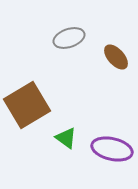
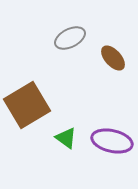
gray ellipse: moved 1 px right; rotated 8 degrees counterclockwise
brown ellipse: moved 3 px left, 1 px down
purple ellipse: moved 8 px up
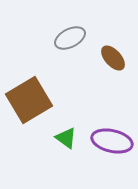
brown square: moved 2 px right, 5 px up
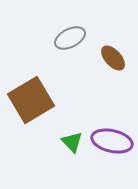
brown square: moved 2 px right
green triangle: moved 6 px right, 4 px down; rotated 10 degrees clockwise
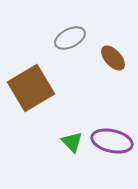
brown square: moved 12 px up
